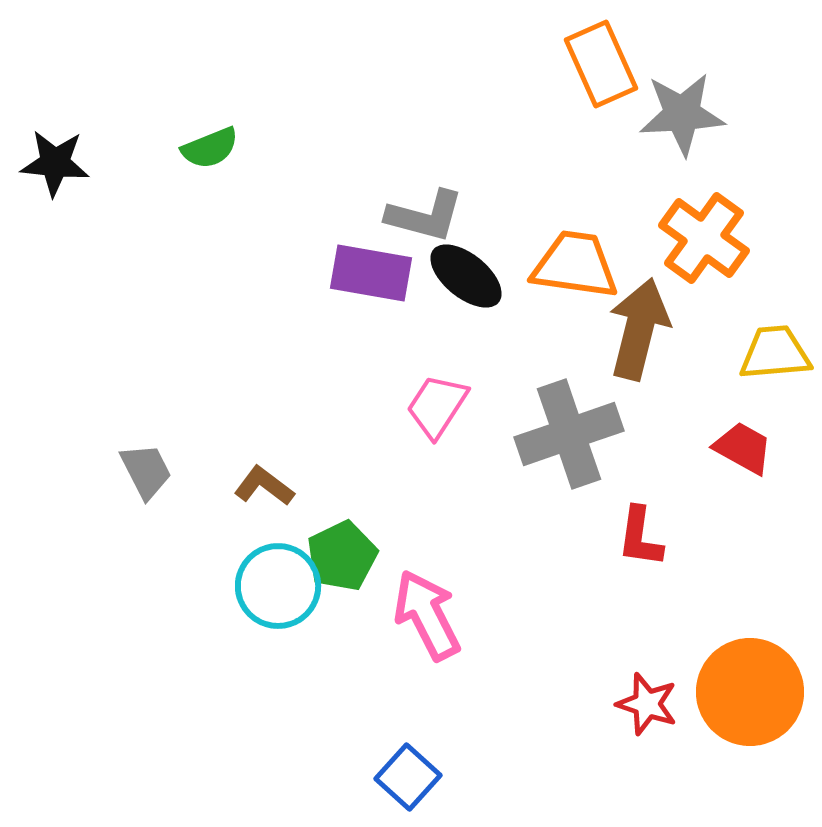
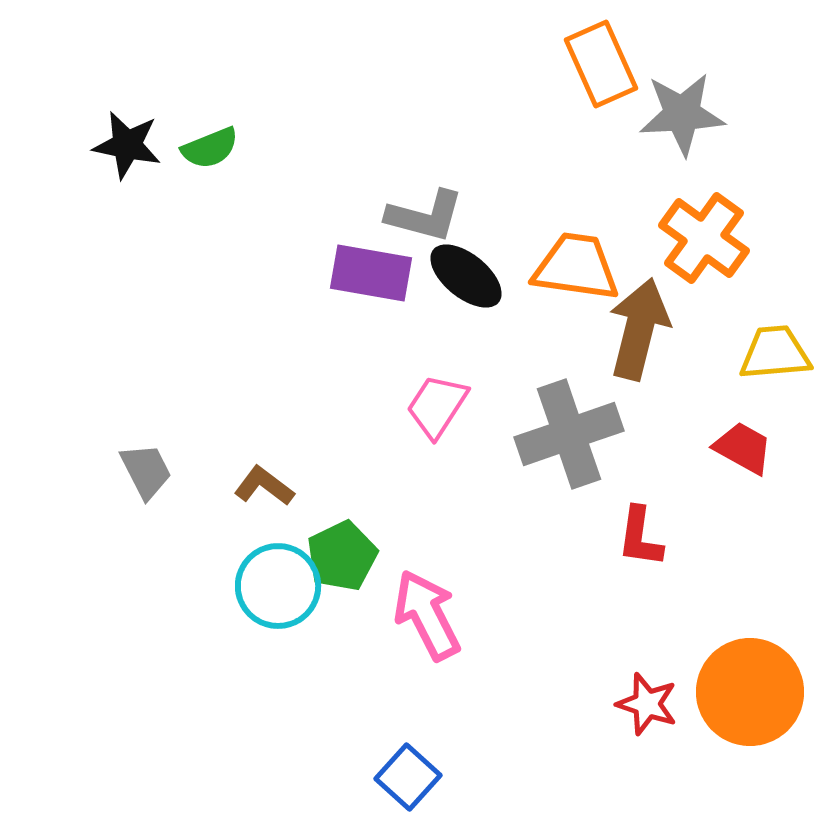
black star: moved 72 px right, 18 px up; rotated 6 degrees clockwise
orange trapezoid: moved 1 px right, 2 px down
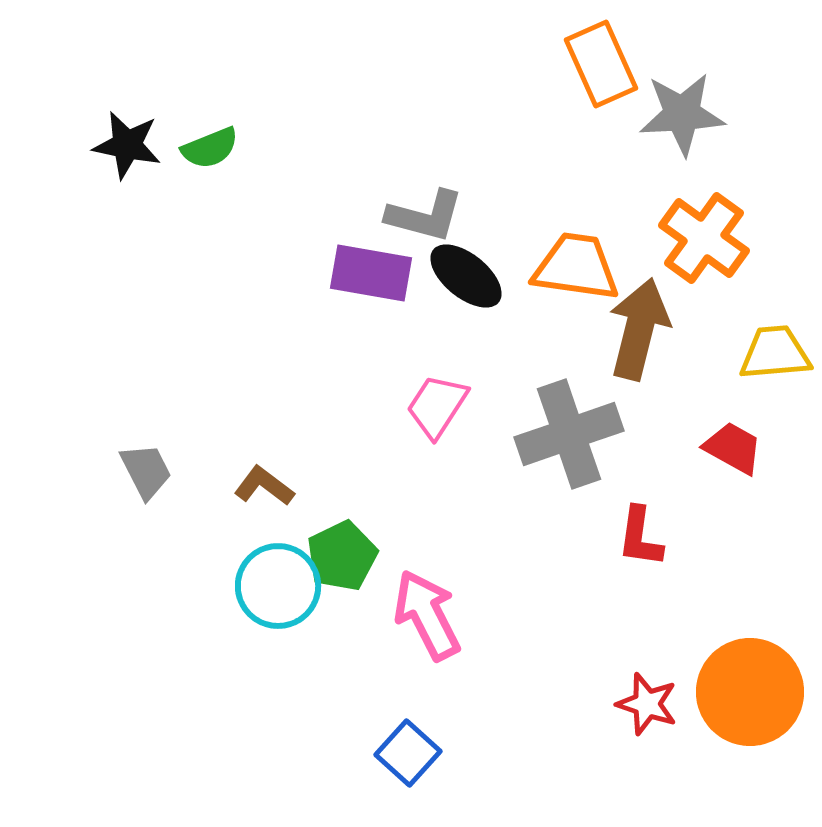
red trapezoid: moved 10 px left
blue square: moved 24 px up
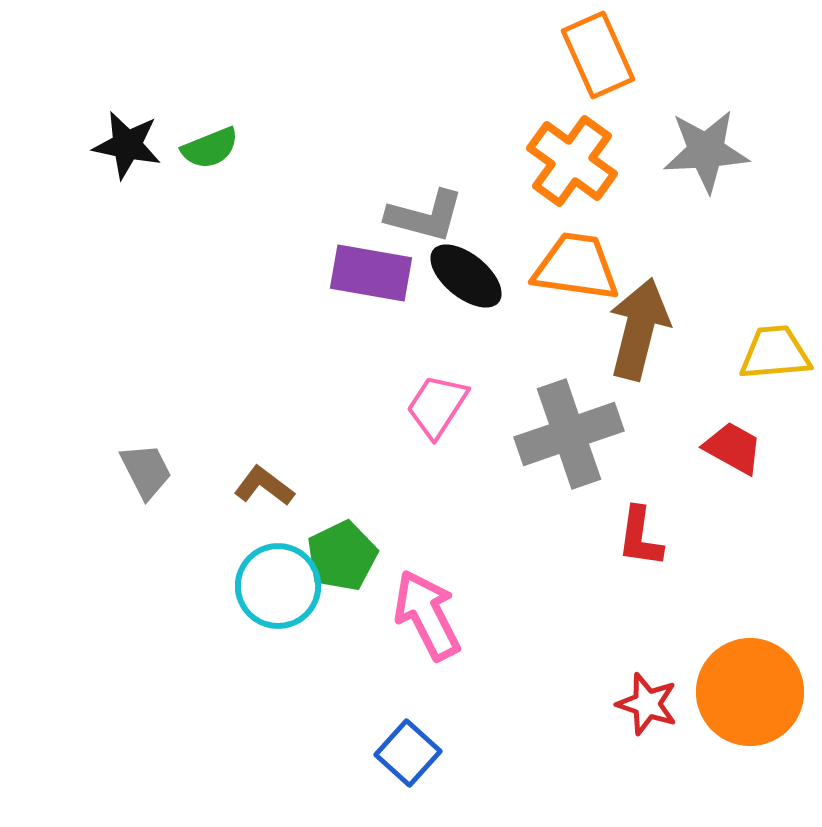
orange rectangle: moved 3 px left, 9 px up
gray star: moved 24 px right, 37 px down
orange cross: moved 132 px left, 77 px up
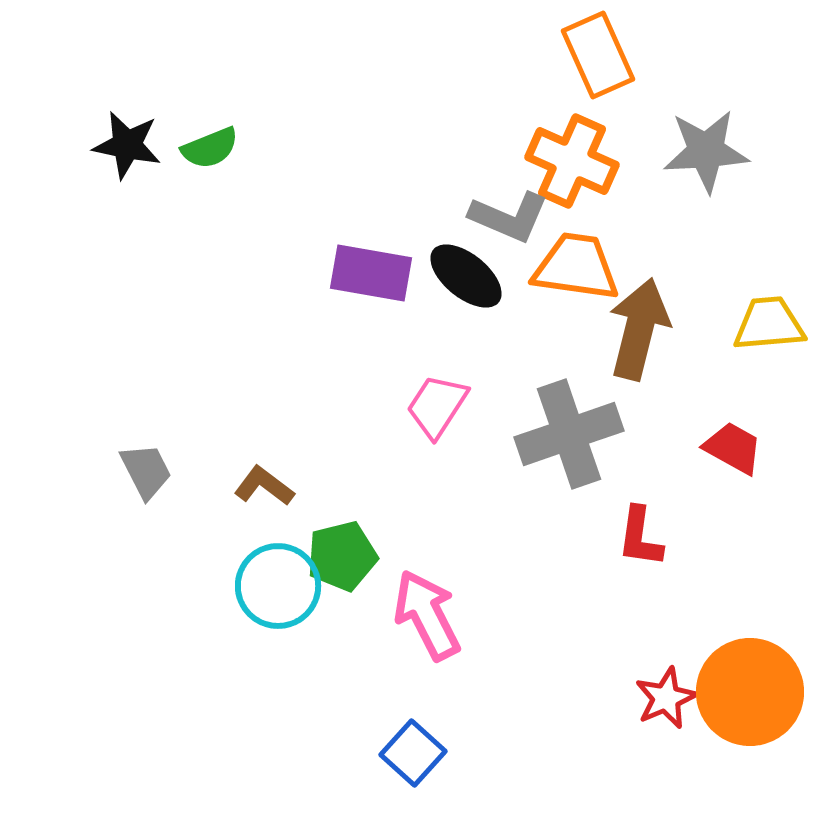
orange cross: rotated 12 degrees counterclockwise
gray L-shape: moved 84 px right, 1 px down; rotated 8 degrees clockwise
yellow trapezoid: moved 6 px left, 29 px up
green pentagon: rotated 12 degrees clockwise
red star: moved 19 px right, 6 px up; rotated 30 degrees clockwise
blue square: moved 5 px right
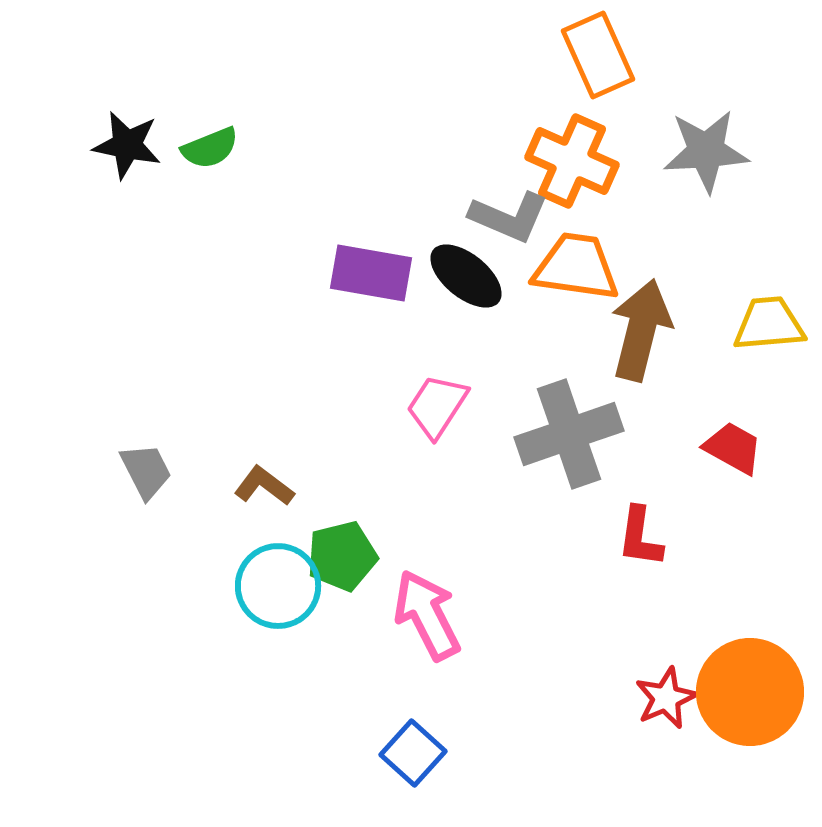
brown arrow: moved 2 px right, 1 px down
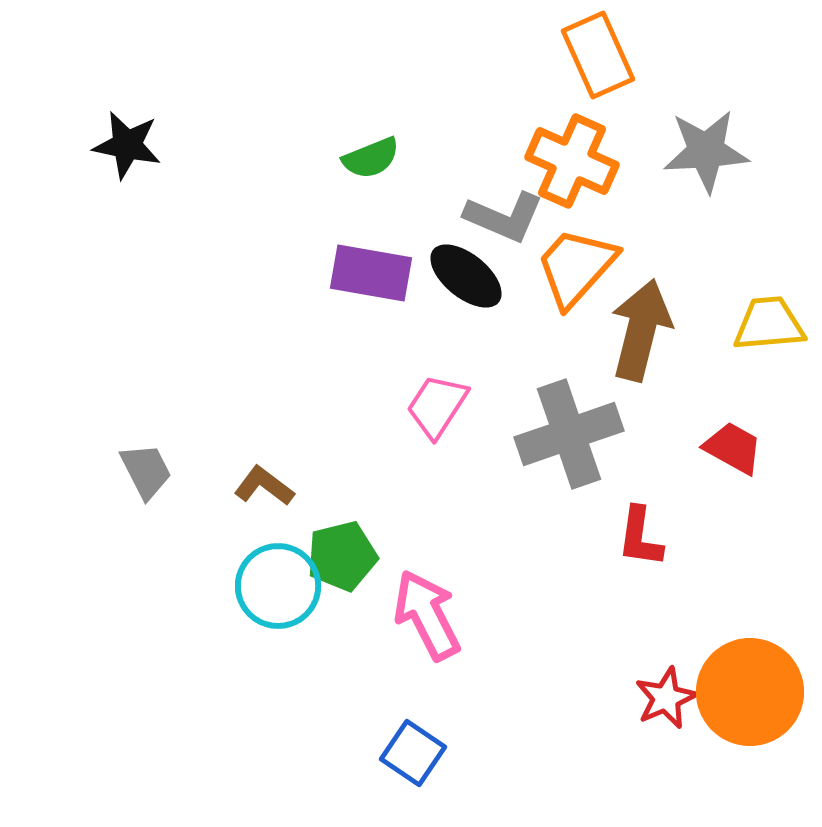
green semicircle: moved 161 px right, 10 px down
gray L-shape: moved 5 px left
orange trapezoid: rotated 56 degrees counterclockwise
blue square: rotated 8 degrees counterclockwise
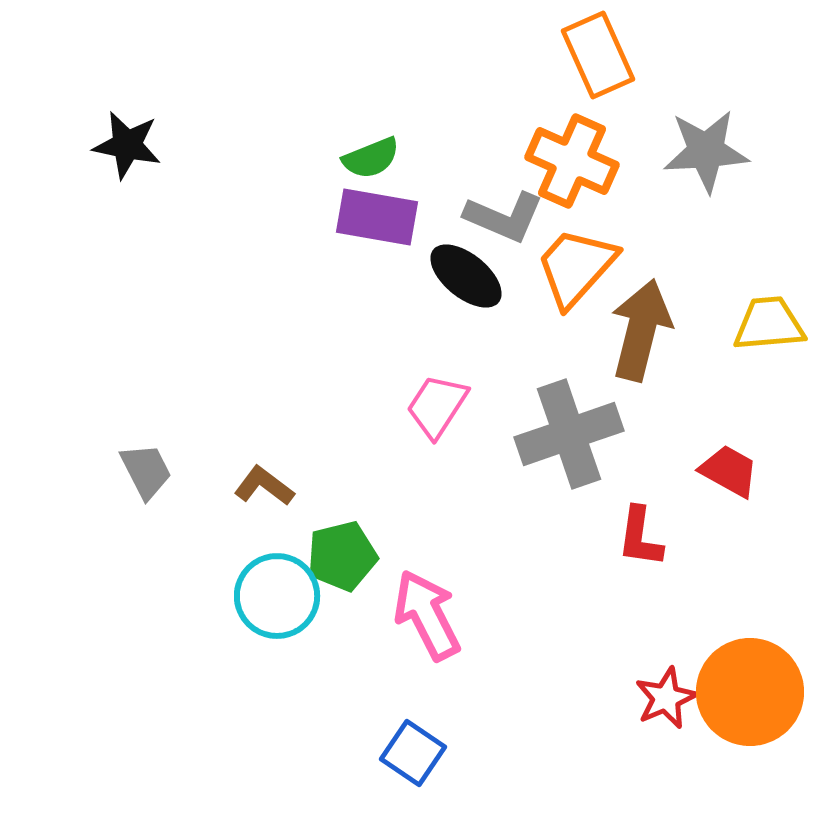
purple rectangle: moved 6 px right, 56 px up
red trapezoid: moved 4 px left, 23 px down
cyan circle: moved 1 px left, 10 px down
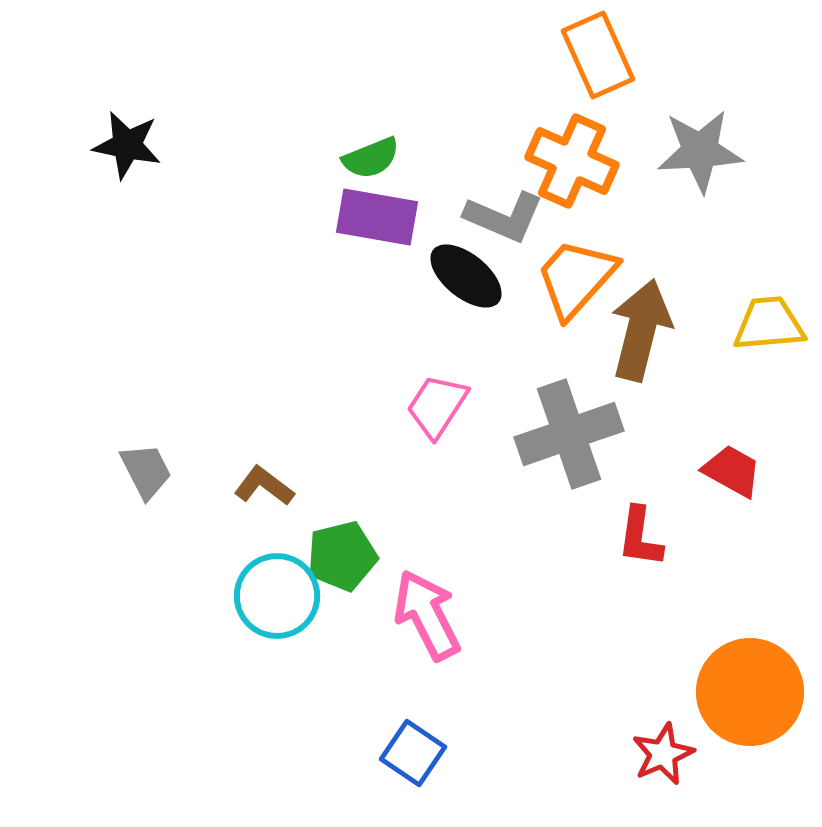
gray star: moved 6 px left
orange trapezoid: moved 11 px down
red trapezoid: moved 3 px right
red star: moved 3 px left, 56 px down
